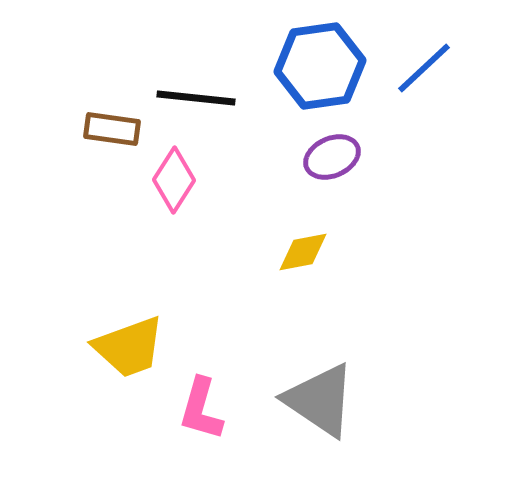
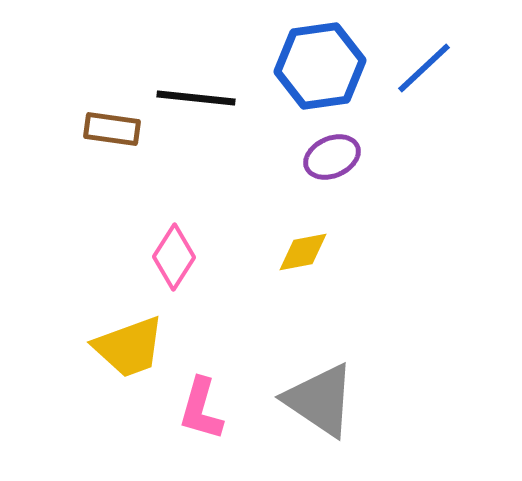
pink diamond: moved 77 px down
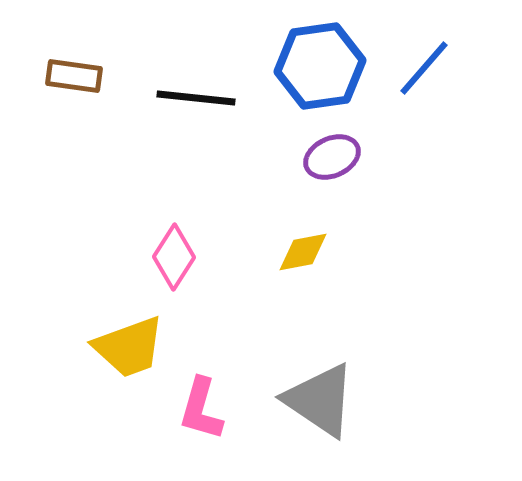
blue line: rotated 6 degrees counterclockwise
brown rectangle: moved 38 px left, 53 px up
